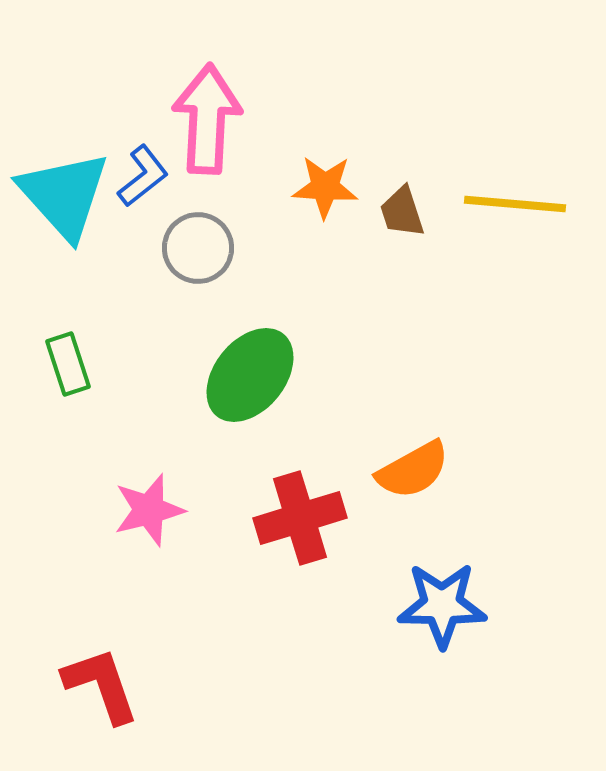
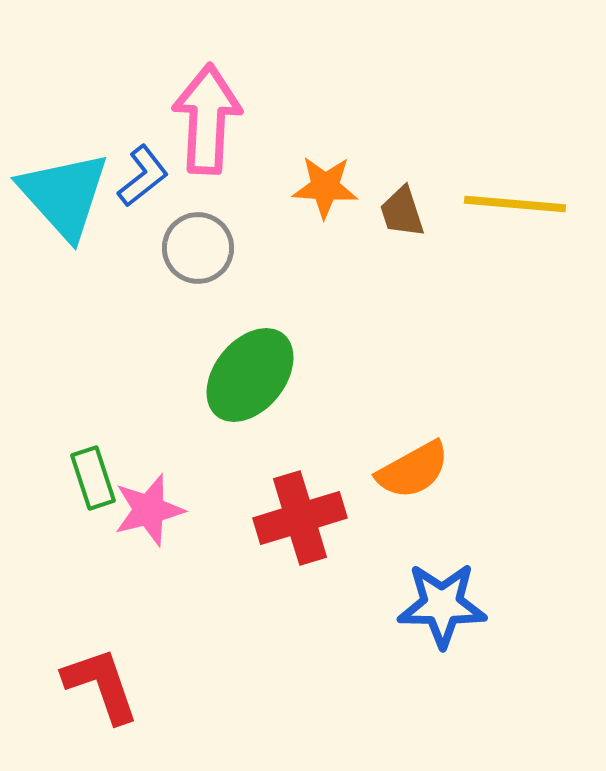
green rectangle: moved 25 px right, 114 px down
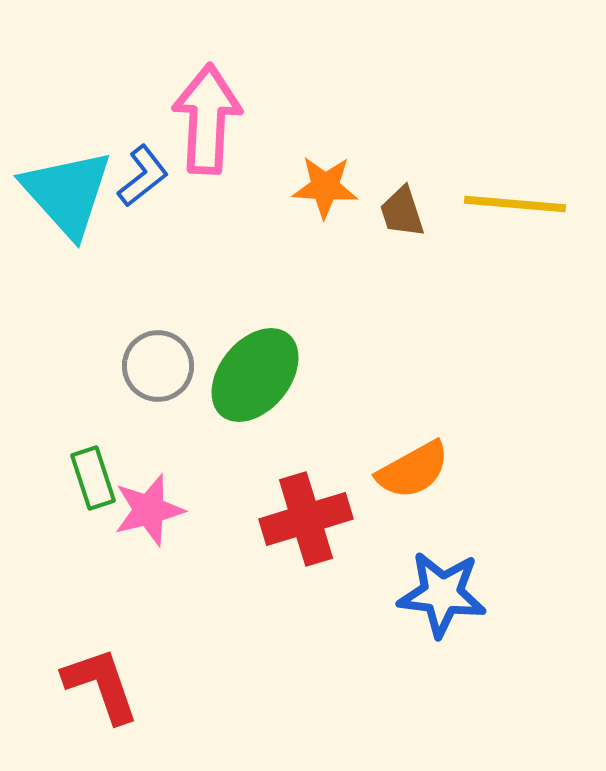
cyan triangle: moved 3 px right, 2 px up
gray circle: moved 40 px left, 118 px down
green ellipse: moved 5 px right
red cross: moved 6 px right, 1 px down
blue star: moved 11 px up; rotated 6 degrees clockwise
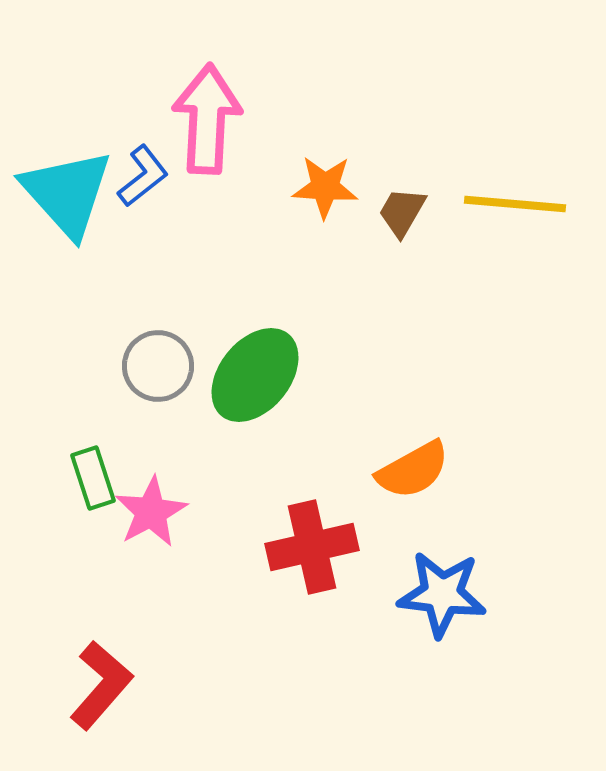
brown trapezoid: rotated 48 degrees clockwise
pink star: moved 2 px right, 2 px down; rotated 14 degrees counterclockwise
red cross: moved 6 px right, 28 px down; rotated 4 degrees clockwise
red L-shape: rotated 60 degrees clockwise
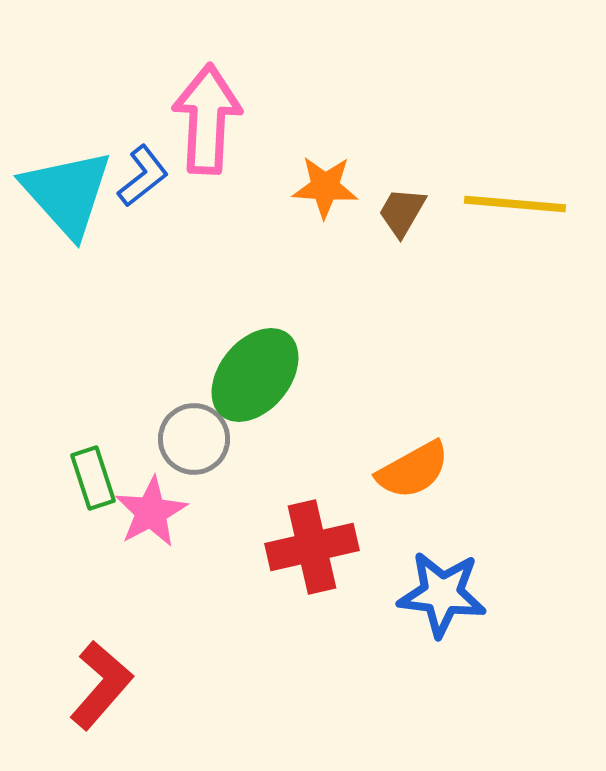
gray circle: moved 36 px right, 73 px down
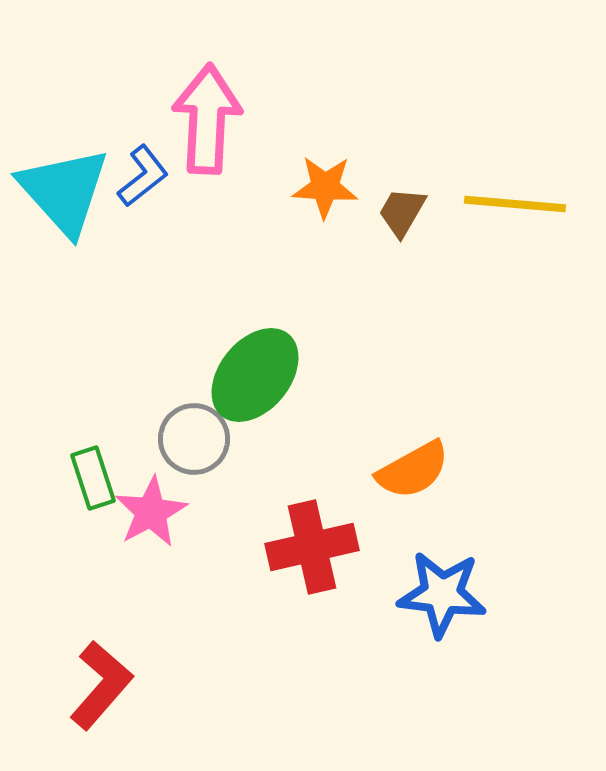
cyan triangle: moved 3 px left, 2 px up
